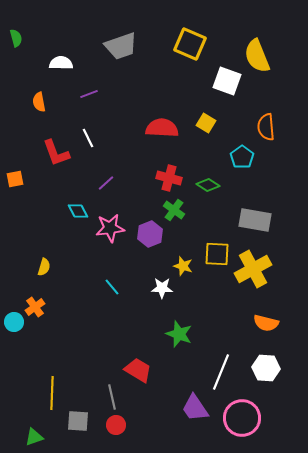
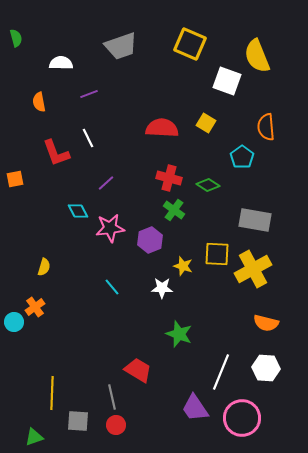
purple hexagon at (150, 234): moved 6 px down
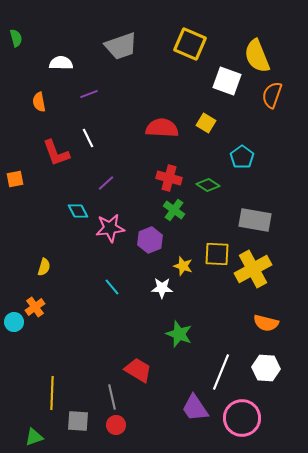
orange semicircle at (266, 127): moved 6 px right, 32 px up; rotated 24 degrees clockwise
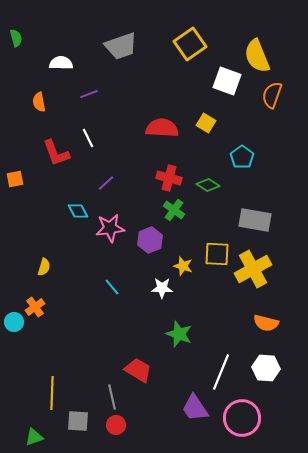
yellow square at (190, 44): rotated 32 degrees clockwise
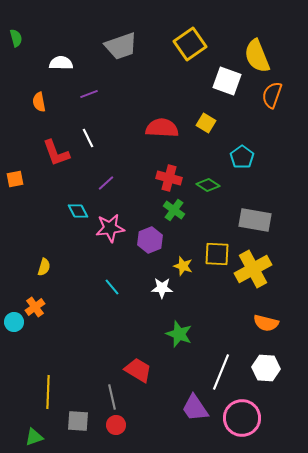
yellow line at (52, 393): moved 4 px left, 1 px up
